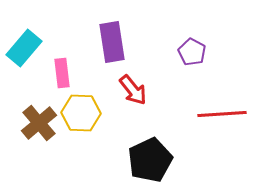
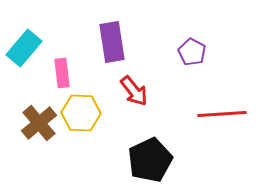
red arrow: moved 1 px right, 1 px down
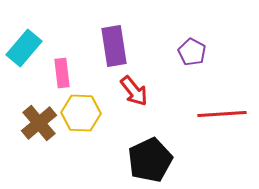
purple rectangle: moved 2 px right, 4 px down
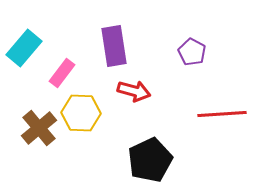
pink rectangle: rotated 44 degrees clockwise
red arrow: rotated 36 degrees counterclockwise
brown cross: moved 5 px down
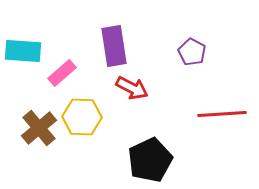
cyan rectangle: moved 1 px left, 3 px down; rotated 54 degrees clockwise
pink rectangle: rotated 12 degrees clockwise
red arrow: moved 2 px left, 3 px up; rotated 12 degrees clockwise
yellow hexagon: moved 1 px right, 4 px down
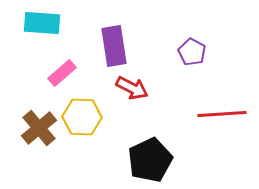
cyan rectangle: moved 19 px right, 28 px up
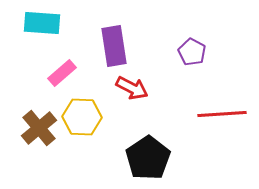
black pentagon: moved 2 px left, 2 px up; rotated 9 degrees counterclockwise
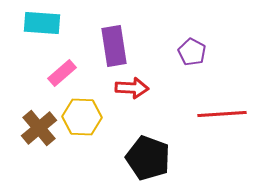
red arrow: rotated 24 degrees counterclockwise
black pentagon: rotated 18 degrees counterclockwise
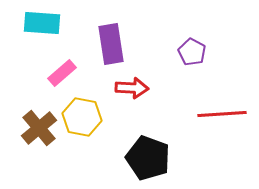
purple rectangle: moved 3 px left, 2 px up
yellow hexagon: rotated 9 degrees clockwise
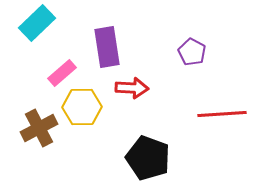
cyan rectangle: moved 5 px left; rotated 48 degrees counterclockwise
purple rectangle: moved 4 px left, 3 px down
yellow hexagon: moved 10 px up; rotated 12 degrees counterclockwise
brown cross: rotated 12 degrees clockwise
